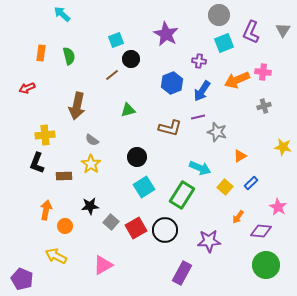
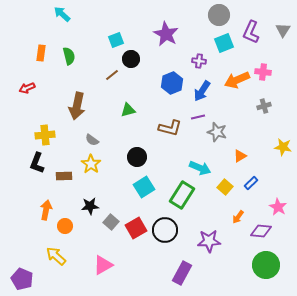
yellow arrow at (56, 256): rotated 15 degrees clockwise
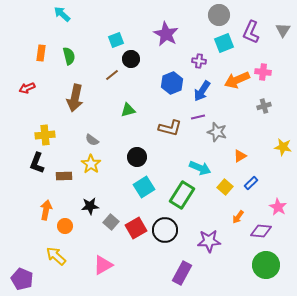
brown arrow at (77, 106): moved 2 px left, 8 px up
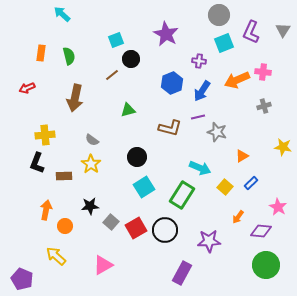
orange triangle at (240, 156): moved 2 px right
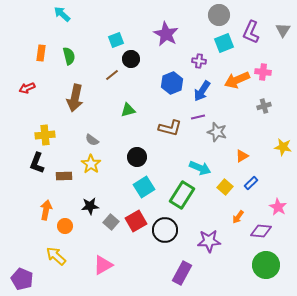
red square at (136, 228): moved 7 px up
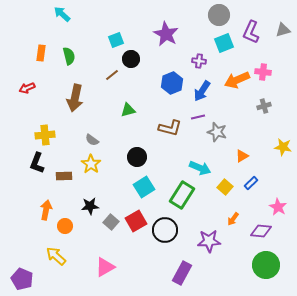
gray triangle at (283, 30): rotated 42 degrees clockwise
orange arrow at (238, 217): moved 5 px left, 2 px down
pink triangle at (103, 265): moved 2 px right, 2 px down
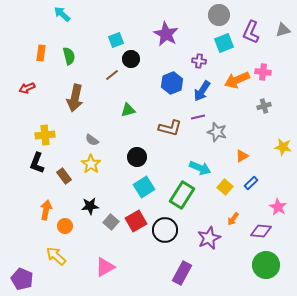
brown rectangle at (64, 176): rotated 56 degrees clockwise
purple star at (209, 241): moved 3 px up; rotated 20 degrees counterclockwise
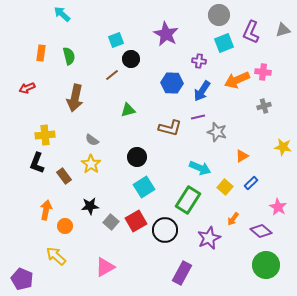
blue hexagon at (172, 83): rotated 25 degrees clockwise
green rectangle at (182, 195): moved 6 px right, 5 px down
purple diamond at (261, 231): rotated 35 degrees clockwise
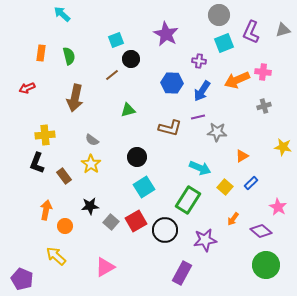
gray star at (217, 132): rotated 12 degrees counterclockwise
purple star at (209, 238): moved 4 px left, 2 px down; rotated 15 degrees clockwise
